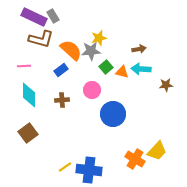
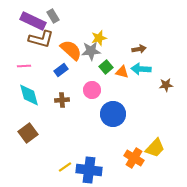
purple rectangle: moved 1 px left, 4 px down
cyan diamond: rotated 15 degrees counterclockwise
yellow trapezoid: moved 2 px left, 3 px up
orange cross: moved 1 px left, 1 px up
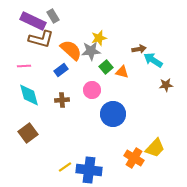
cyan arrow: moved 12 px right, 9 px up; rotated 30 degrees clockwise
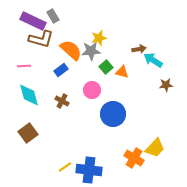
brown cross: moved 1 px down; rotated 32 degrees clockwise
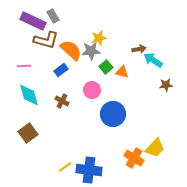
brown L-shape: moved 5 px right, 1 px down
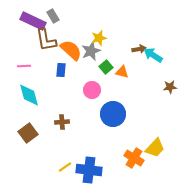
brown L-shape: rotated 65 degrees clockwise
gray star: rotated 18 degrees counterclockwise
cyan arrow: moved 5 px up
blue rectangle: rotated 48 degrees counterclockwise
brown star: moved 4 px right, 2 px down
brown cross: moved 21 px down; rotated 32 degrees counterclockwise
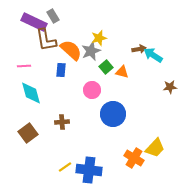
purple rectangle: moved 1 px right, 1 px down
cyan diamond: moved 2 px right, 2 px up
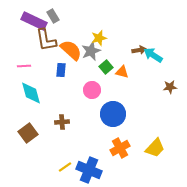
purple rectangle: moved 1 px up
brown arrow: moved 1 px down
orange cross: moved 14 px left, 10 px up; rotated 30 degrees clockwise
blue cross: rotated 15 degrees clockwise
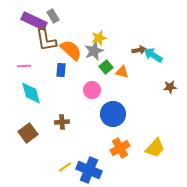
gray star: moved 3 px right
